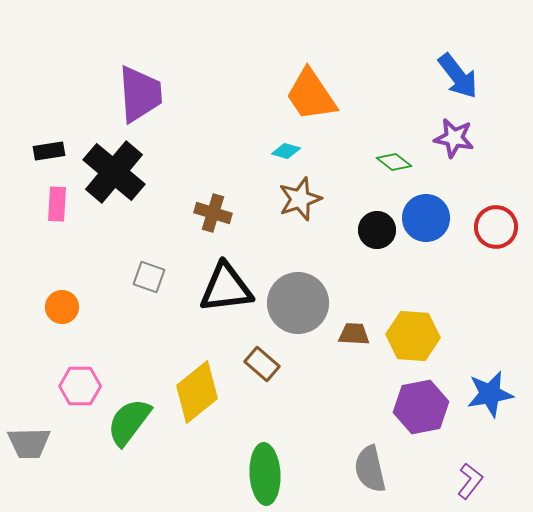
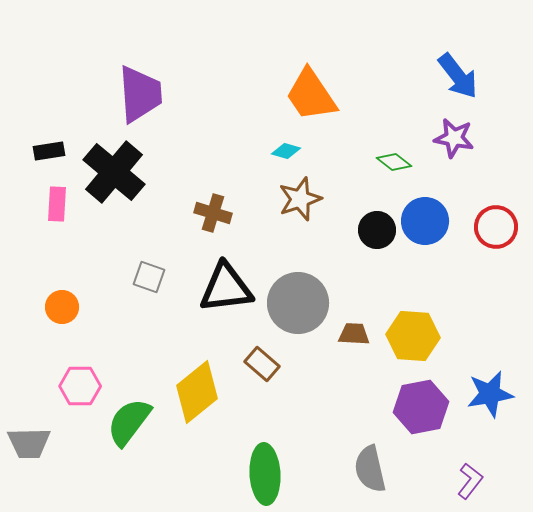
blue circle: moved 1 px left, 3 px down
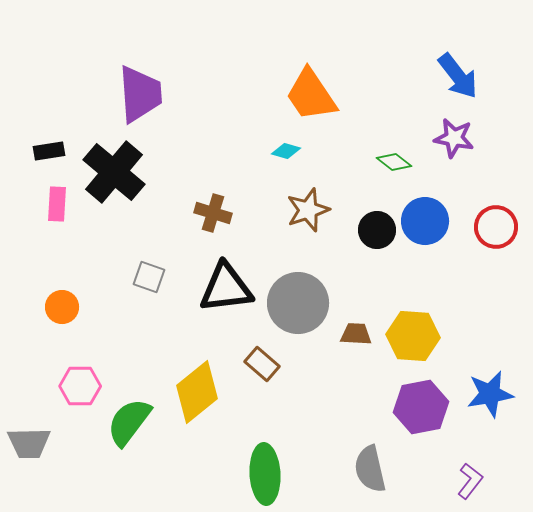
brown star: moved 8 px right, 11 px down
brown trapezoid: moved 2 px right
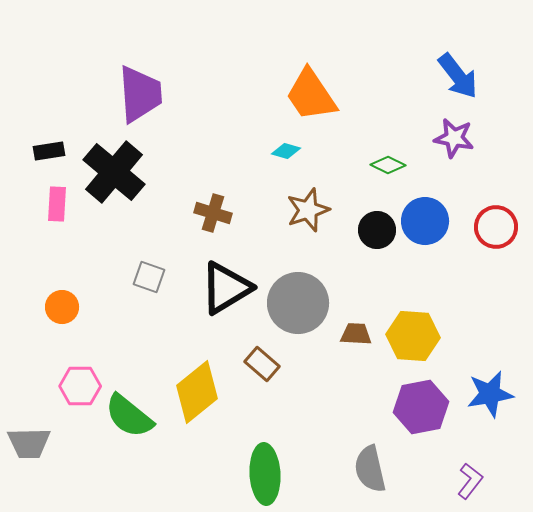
green diamond: moved 6 px left, 3 px down; rotated 12 degrees counterclockwise
black triangle: rotated 24 degrees counterclockwise
green semicircle: moved 6 px up; rotated 88 degrees counterclockwise
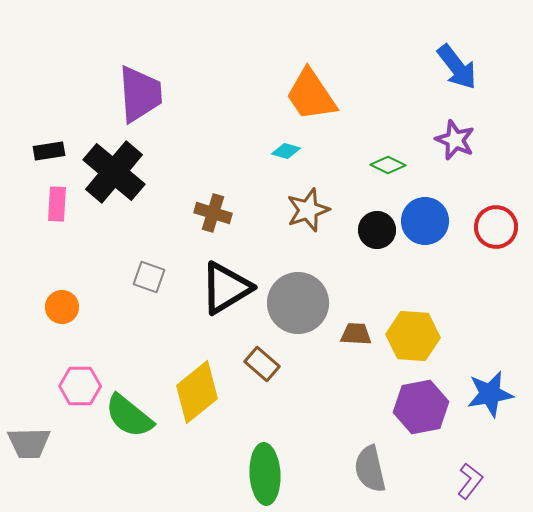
blue arrow: moved 1 px left, 9 px up
purple star: moved 1 px right, 2 px down; rotated 12 degrees clockwise
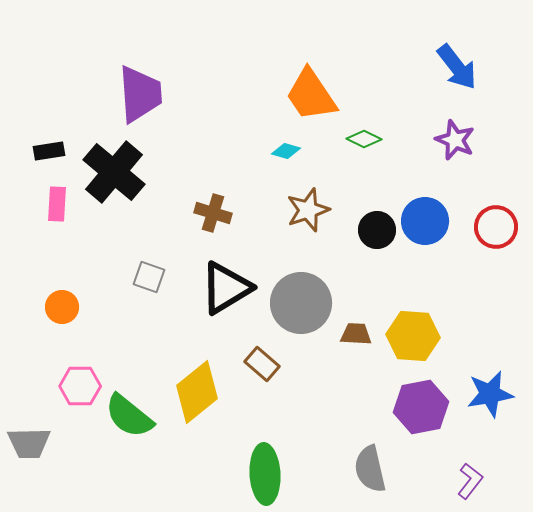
green diamond: moved 24 px left, 26 px up
gray circle: moved 3 px right
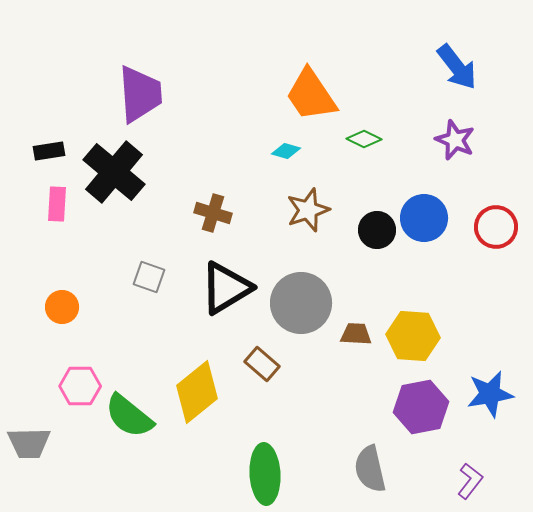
blue circle: moved 1 px left, 3 px up
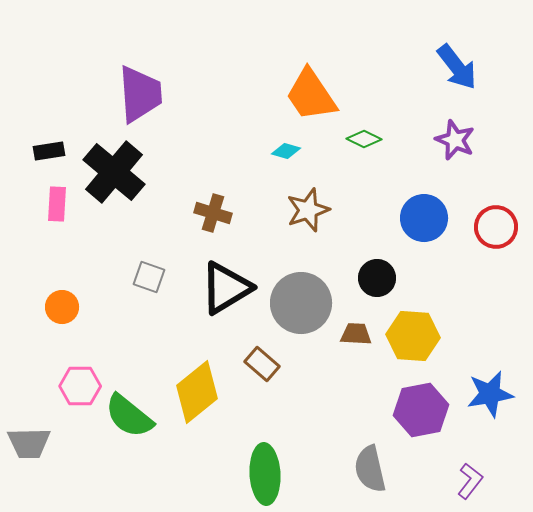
black circle: moved 48 px down
purple hexagon: moved 3 px down
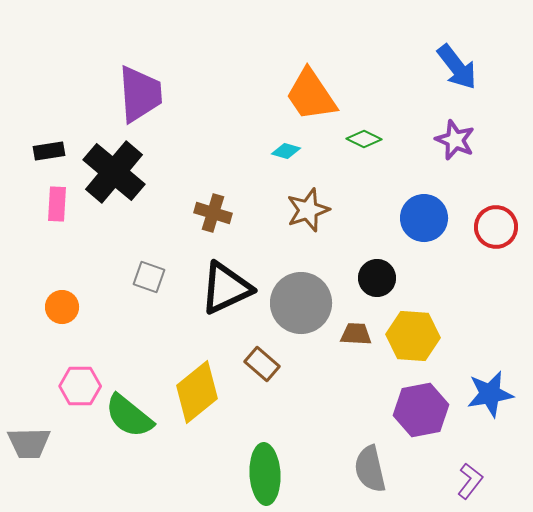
black triangle: rotated 6 degrees clockwise
